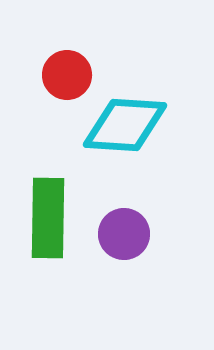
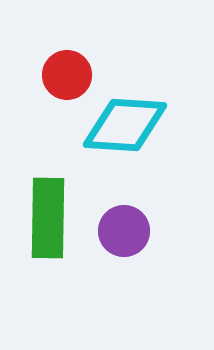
purple circle: moved 3 px up
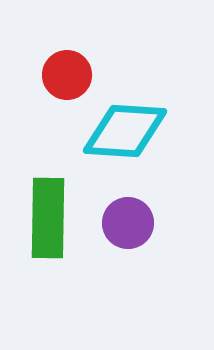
cyan diamond: moved 6 px down
purple circle: moved 4 px right, 8 px up
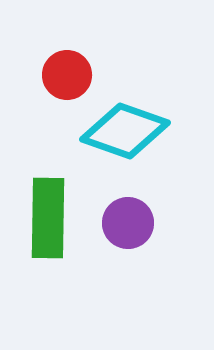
cyan diamond: rotated 16 degrees clockwise
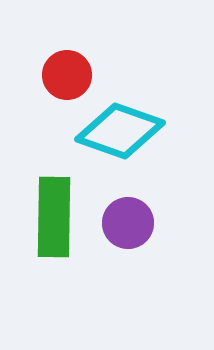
cyan diamond: moved 5 px left
green rectangle: moved 6 px right, 1 px up
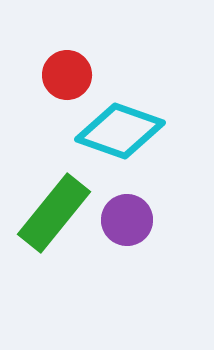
green rectangle: moved 4 px up; rotated 38 degrees clockwise
purple circle: moved 1 px left, 3 px up
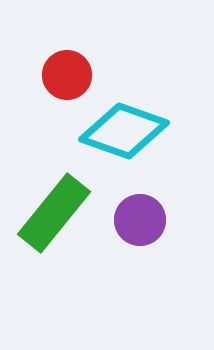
cyan diamond: moved 4 px right
purple circle: moved 13 px right
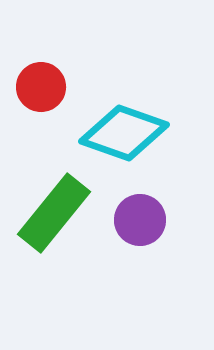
red circle: moved 26 px left, 12 px down
cyan diamond: moved 2 px down
